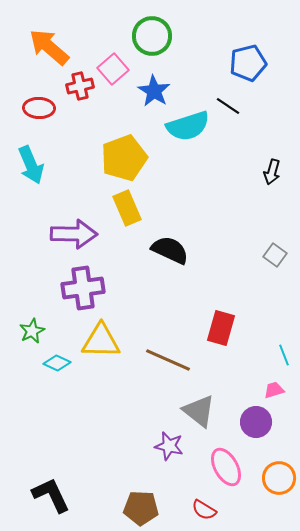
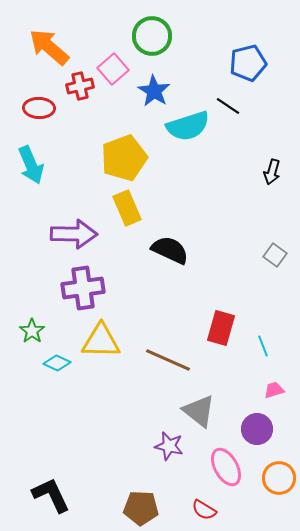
green star: rotated 10 degrees counterclockwise
cyan line: moved 21 px left, 9 px up
purple circle: moved 1 px right, 7 px down
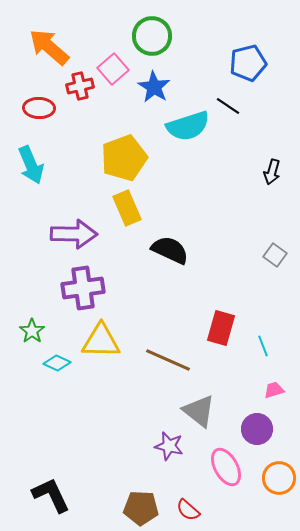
blue star: moved 4 px up
red semicircle: moved 16 px left; rotated 10 degrees clockwise
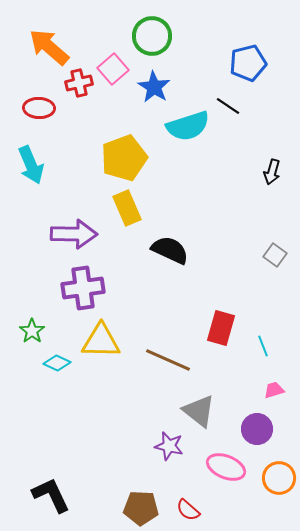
red cross: moved 1 px left, 3 px up
pink ellipse: rotated 39 degrees counterclockwise
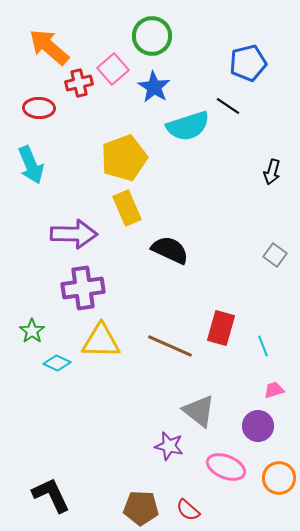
brown line: moved 2 px right, 14 px up
purple circle: moved 1 px right, 3 px up
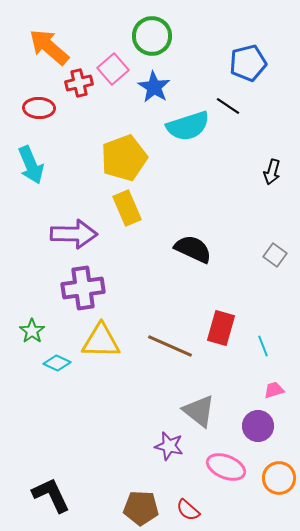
black semicircle: moved 23 px right, 1 px up
